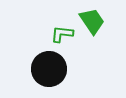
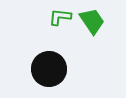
green L-shape: moved 2 px left, 17 px up
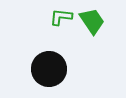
green L-shape: moved 1 px right
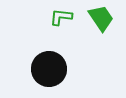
green trapezoid: moved 9 px right, 3 px up
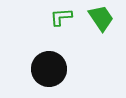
green L-shape: rotated 10 degrees counterclockwise
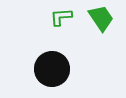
black circle: moved 3 px right
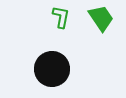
green L-shape: rotated 105 degrees clockwise
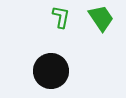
black circle: moved 1 px left, 2 px down
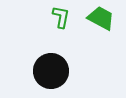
green trapezoid: rotated 28 degrees counterclockwise
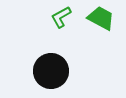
green L-shape: rotated 130 degrees counterclockwise
